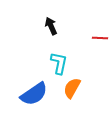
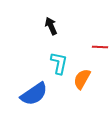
red line: moved 9 px down
orange semicircle: moved 10 px right, 9 px up
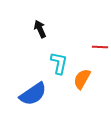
black arrow: moved 11 px left, 3 px down
blue semicircle: moved 1 px left
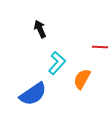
cyan L-shape: moved 2 px left; rotated 30 degrees clockwise
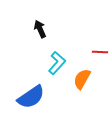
red line: moved 5 px down
blue semicircle: moved 2 px left, 3 px down
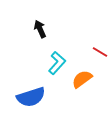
red line: rotated 28 degrees clockwise
orange semicircle: rotated 25 degrees clockwise
blue semicircle: rotated 16 degrees clockwise
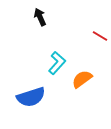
black arrow: moved 12 px up
red line: moved 16 px up
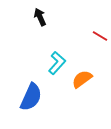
blue semicircle: rotated 48 degrees counterclockwise
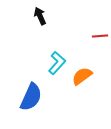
black arrow: moved 1 px up
red line: rotated 35 degrees counterclockwise
orange semicircle: moved 3 px up
